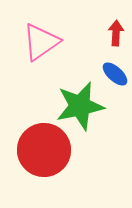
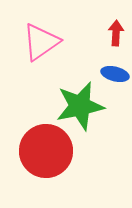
blue ellipse: rotated 28 degrees counterclockwise
red circle: moved 2 px right, 1 px down
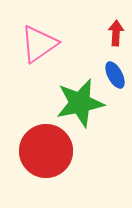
pink triangle: moved 2 px left, 2 px down
blue ellipse: moved 1 px down; rotated 48 degrees clockwise
green star: moved 3 px up
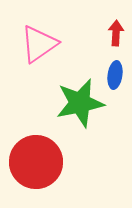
blue ellipse: rotated 36 degrees clockwise
red circle: moved 10 px left, 11 px down
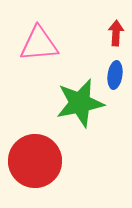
pink triangle: rotated 30 degrees clockwise
red circle: moved 1 px left, 1 px up
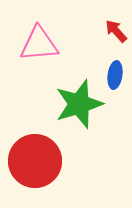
red arrow: moved 2 px up; rotated 45 degrees counterclockwise
green star: moved 1 px left, 1 px down; rotated 6 degrees counterclockwise
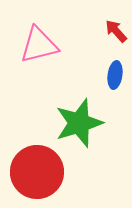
pink triangle: moved 1 px down; rotated 9 degrees counterclockwise
green star: moved 19 px down
red circle: moved 2 px right, 11 px down
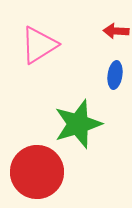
red arrow: rotated 45 degrees counterclockwise
pink triangle: rotated 18 degrees counterclockwise
green star: moved 1 px left, 1 px down
